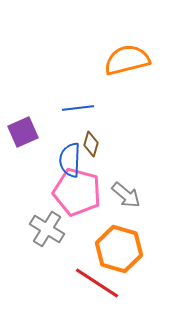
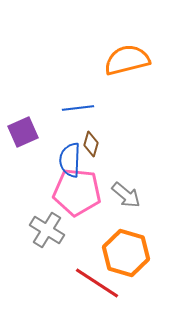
pink pentagon: rotated 9 degrees counterclockwise
gray cross: moved 1 px down
orange hexagon: moved 7 px right, 4 px down
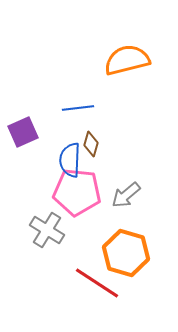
gray arrow: rotated 100 degrees clockwise
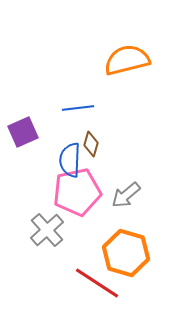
pink pentagon: rotated 18 degrees counterclockwise
gray cross: rotated 16 degrees clockwise
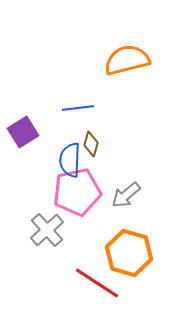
purple square: rotated 8 degrees counterclockwise
orange hexagon: moved 3 px right
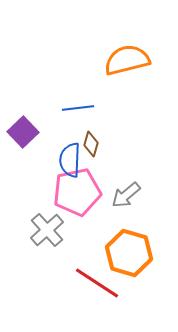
purple square: rotated 12 degrees counterclockwise
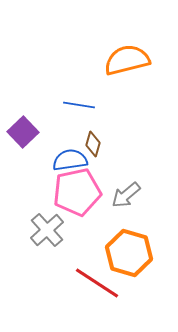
blue line: moved 1 px right, 3 px up; rotated 16 degrees clockwise
brown diamond: moved 2 px right
blue semicircle: rotated 80 degrees clockwise
